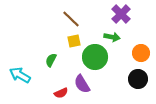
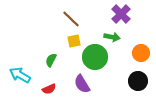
black circle: moved 2 px down
red semicircle: moved 12 px left, 4 px up
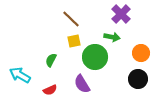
black circle: moved 2 px up
red semicircle: moved 1 px right, 1 px down
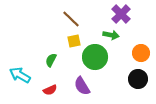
green arrow: moved 1 px left, 2 px up
purple semicircle: moved 2 px down
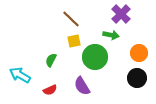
orange circle: moved 2 px left
black circle: moved 1 px left, 1 px up
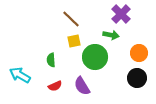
green semicircle: rotated 32 degrees counterclockwise
red semicircle: moved 5 px right, 4 px up
